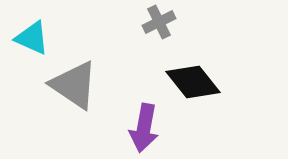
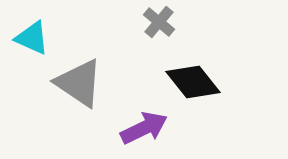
gray cross: rotated 24 degrees counterclockwise
gray triangle: moved 5 px right, 2 px up
purple arrow: rotated 126 degrees counterclockwise
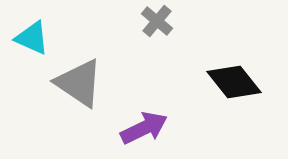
gray cross: moved 2 px left, 1 px up
black diamond: moved 41 px right
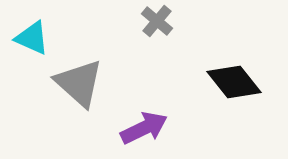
gray triangle: rotated 8 degrees clockwise
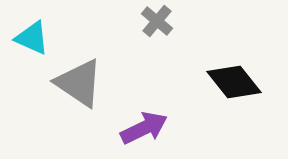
gray triangle: rotated 8 degrees counterclockwise
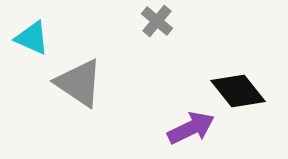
black diamond: moved 4 px right, 9 px down
purple arrow: moved 47 px right
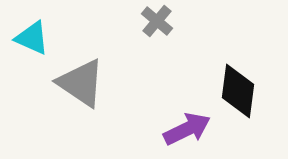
gray triangle: moved 2 px right
black diamond: rotated 46 degrees clockwise
purple arrow: moved 4 px left, 1 px down
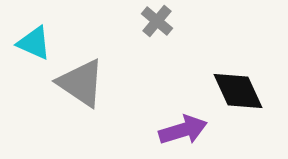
cyan triangle: moved 2 px right, 5 px down
black diamond: rotated 32 degrees counterclockwise
purple arrow: moved 4 px left, 1 px down; rotated 9 degrees clockwise
